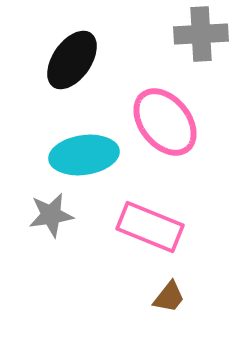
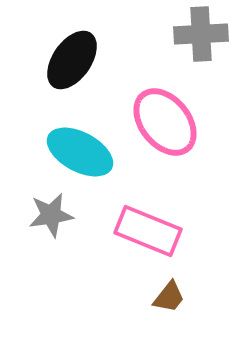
cyan ellipse: moved 4 px left, 3 px up; rotated 36 degrees clockwise
pink rectangle: moved 2 px left, 4 px down
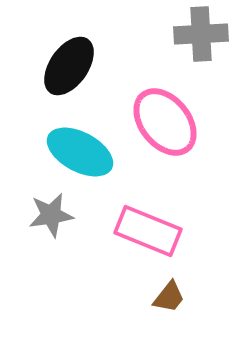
black ellipse: moved 3 px left, 6 px down
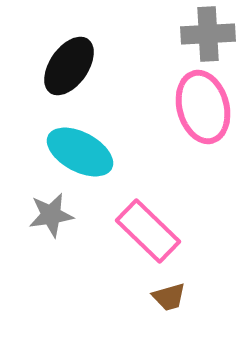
gray cross: moved 7 px right
pink ellipse: moved 38 px right, 15 px up; rotated 24 degrees clockwise
pink rectangle: rotated 22 degrees clockwise
brown trapezoid: rotated 36 degrees clockwise
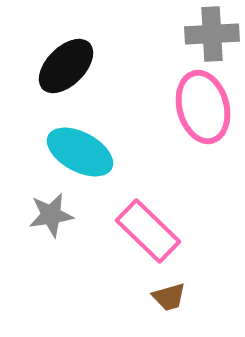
gray cross: moved 4 px right
black ellipse: moved 3 px left; rotated 10 degrees clockwise
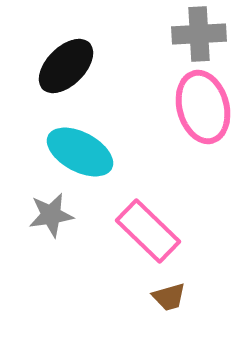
gray cross: moved 13 px left
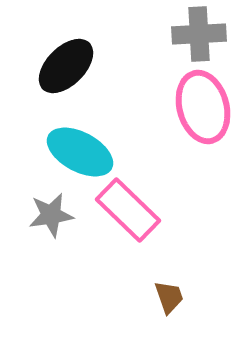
pink rectangle: moved 20 px left, 21 px up
brown trapezoid: rotated 93 degrees counterclockwise
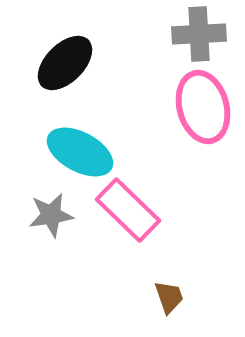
black ellipse: moved 1 px left, 3 px up
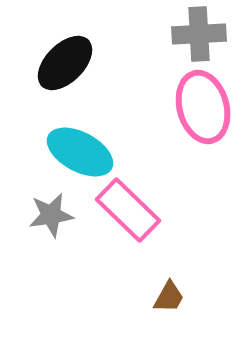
brown trapezoid: rotated 48 degrees clockwise
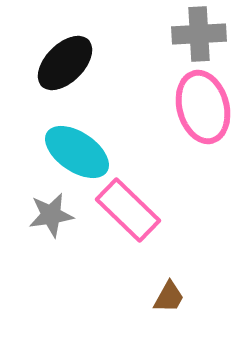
cyan ellipse: moved 3 px left; rotated 6 degrees clockwise
